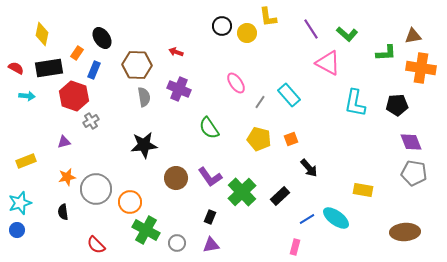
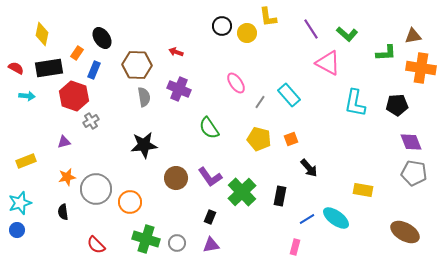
black rectangle at (280, 196): rotated 36 degrees counterclockwise
green cross at (146, 230): moved 9 px down; rotated 12 degrees counterclockwise
brown ellipse at (405, 232): rotated 32 degrees clockwise
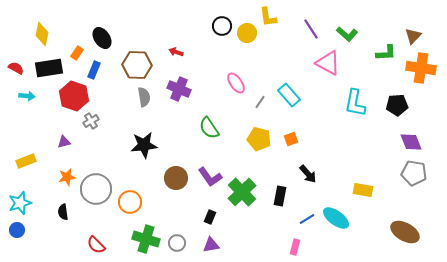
brown triangle at (413, 36): rotated 36 degrees counterclockwise
black arrow at (309, 168): moved 1 px left, 6 px down
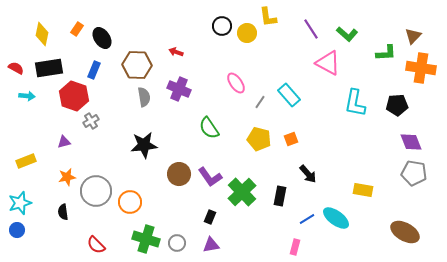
orange rectangle at (77, 53): moved 24 px up
brown circle at (176, 178): moved 3 px right, 4 px up
gray circle at (96, 189): moved 2 px down
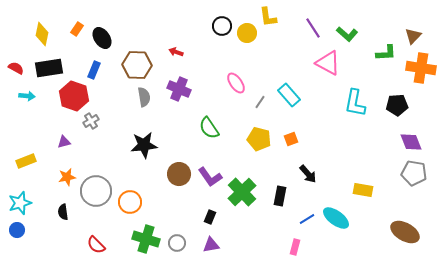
purple line at (311, 29): moved 2 px right, 1 px up
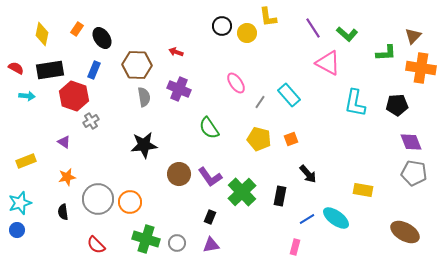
black rectangle at (49, 68): moved 1 px right, 2 px down
purple triangle at (64, 142): rotated 48 degrees clockwise
gray circle at (96, 191): moved 2 px right, 8 px down
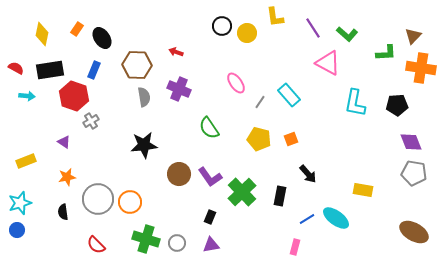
yellow L-shape at (268, 17): moved 7 px right
brown ellipse at (405, 232): moved 9 px right
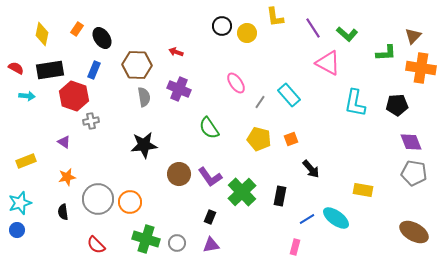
gray cross at (91, 121): rotated 21 degrees clockwise
black arrow at (308, 174): moved 3 px right, 5 px up
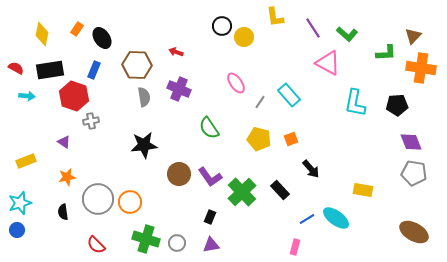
yellow circle at (247, 33): moved 3 px left, 4 px down
black rectangle at (280, 196): moved 6 px up; rotated 54 degrees counterclockwise
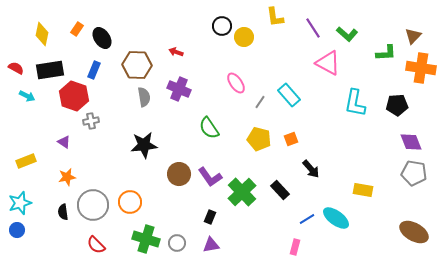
cyan arrow at (27, 96): rotated 21 degrees clockwise
gray circle at (98, 199): moved 5 px left, 6 px down
